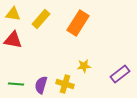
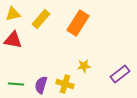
yellow triangle: rotated 21 degrees counterclockwise
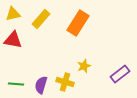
yellow star: rotated 16 degrees counterclockwise
yellow cross: moved 2 px up
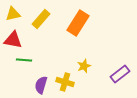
green line: moved 8 px right, 24 px up
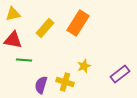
yellow rectangle: moved 4 px right, 9 px down
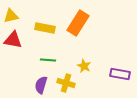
yellow triangle: moved 2 px left, 2 px down
yellow rectangle: rotated 60 degrees clockwise
green line: moved 24 px right
yellow star: rotated 24 degrees counterclockwise
purple rectangle: rotated 48 degrees clockwise
yellow cross: moved 1 px right, 1 px down
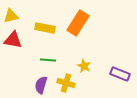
purple rectangle: rotated 12 degrees clockwise
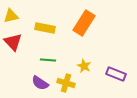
orange rectangle: moved 6 px right
red triangle: moved 2 px down; rotated 36 degrees clockwise
purple rectangle: moved 4 px left
purple semicircle: moved 1 px left, 2 px up; rotated 72 degrees counterclockwise
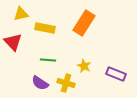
yellow triangle: moved 10 px right, 2 px up
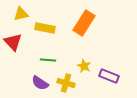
purple rectangle: moved 7 px left, 2 px down
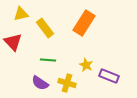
yellow rectangle: rotated 42 degrees clockwise
yellow star: moved 2 px right, 1 px up
yellow cross: moved 1 px right
